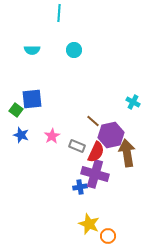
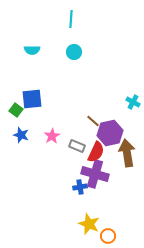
cyan line: moved 12 px right, 6 px down
cyan circle: moved 2 px down
purple hexagon: moved 1 px left, 2 px up
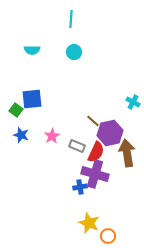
yellow star: moved 1 px up
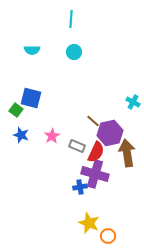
blue square: moved 1 px left, 1 px up; rotated 20 degrees clockwise
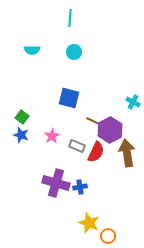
cyan line: moved 1 px left, 1 px up
blue square: moved 38 px right
green square: moved 6 px right, 7 px down
brown line: rotated 16 degrees counterclockwise
purple hexagon: moved 3 px up; rotated 15 degrees counterclockwise
purple cross: moved 39 px left, 9 px down
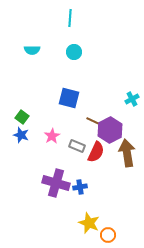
cyan cross: moved 1 px left, 3 px up; rotated 32 degrees clockwise
orange circle: moved 1 px up
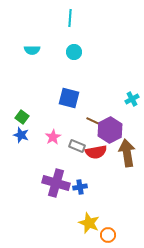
pink star: moved 1 px right, 1 px down
red semicircle: rotated 55 degrees clockwise
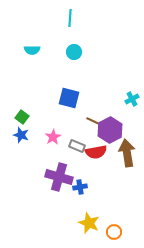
purple cross: moved 3 px right, 6 px up
orange circle: moved 6 px right, 3 px up
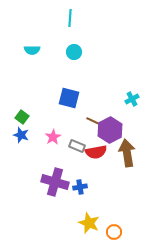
purple cross: moved 4 px left, 5 px down
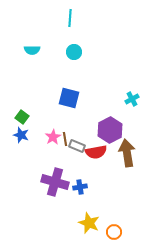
brown line: moved 28 px left, 18 px down; rotated 56 degrees clockwise
